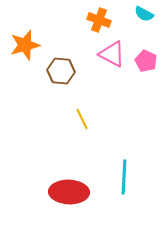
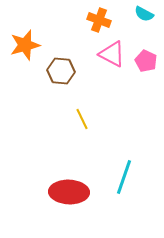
cyan line: rotated 16 degrees clockwise
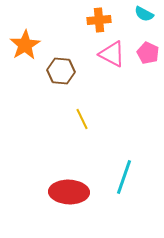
orange cross: rotated 25 degrees counterclockwise
orange star: rotated 16 degrees counterclockwise
pink pentagon: moved 2 px right, 8 px up
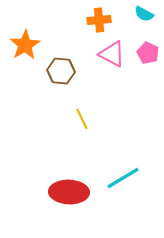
cyan line: moved 1 px left, 1 px down; rotated 40 degrees clockwise
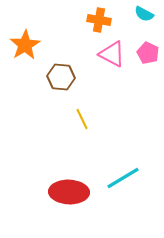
orange cross: rotated 15 degrees clockwise
brown hexagon: moved 6 px down
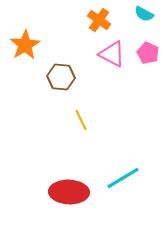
orange cross: rotated 25 degrees clockwise
yellow line: moved 1 px left, 1 px down
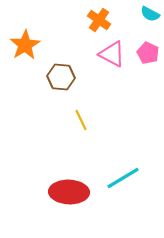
cyan semicircle: moved 6 px right
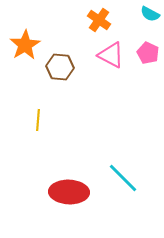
pink triangle: moved 1 px left, 1 px down
brown hexagon: moved 1 px left, 10 px up
yellow line: moved 43 px left; rotated 30 degrees clockwise
cyan line: rotated 76 degrees clockwise
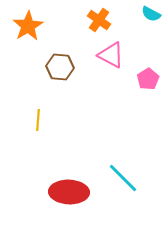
cyan semicircle: moved 1 px right
orange star: moved 3 px right, 19 px up
pink pentagon: moved 26 px down; rotated 15 degrees clockwise
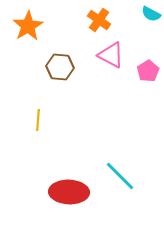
pink pentagon: moved 8 px up
cyan line: moved 3 px left, 2 px up
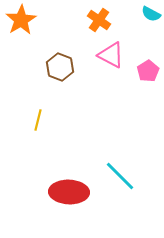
orange star: moved 7 px left, 6 px up
brown hexagon: rotated 16 degrees clockwise
yellow line: rotated 10 degrees clockwise
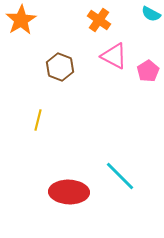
pink triangle: moved 3 px right, 1 px down
